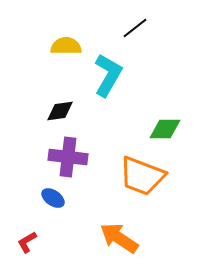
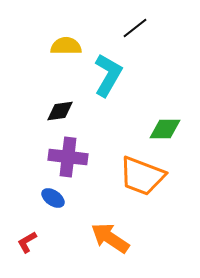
orange arrow: moved 9 px left
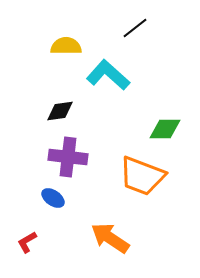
cyan L-shape: rotated 78 degrees counterclockwise
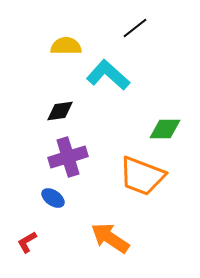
purple cross: rotated 24 degrees counterclockwise
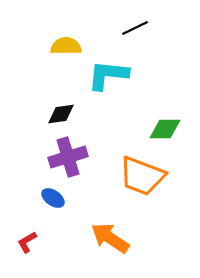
black line: rotated 12 degrees clockwise
cyan L-shape: rotated 36 degrees counterclockwise
black diamond: moved 1 px right, 3 px down
